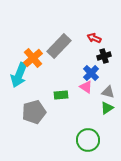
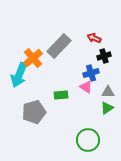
blue cross: rotated 28 degrees clockwise
gray triangle: rotated 16 degrees counterclockwise
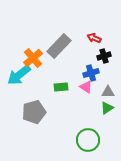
cyan arrow: rotated 30 degrees clockwise
green rectangle: moved 8 px up
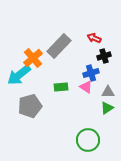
gray pentagon: moved 4 px left, 6 px up
